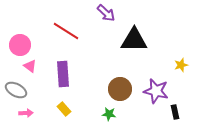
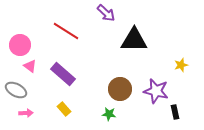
purple rectangle: rotated 45 degrees counterclockwise
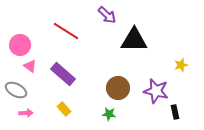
purple arrow: moved 1 px right, 2 px down
brown circle: moved 2 px left, 1 px up
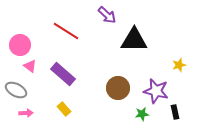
yellow star: moved 2 px left
green star: moved 33 px right; rotated 16 degrees counterclockwise
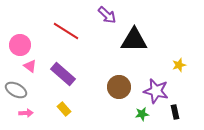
brown circle: moved 1 px right, 1 px up
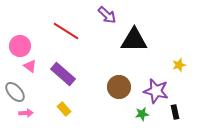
pink circle: moved 1 px down
gray ellipse: moved 1 px left, 2 px down; rotated 20 degrees clockwise
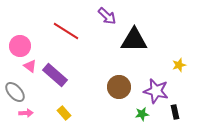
purple arrow: moved 1 px down
purple rectangle: moved 8 px left, 1 px down
yellow rectangle: moved 4 px down
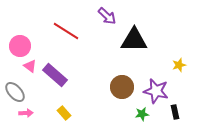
brown circle: moved 3 px right
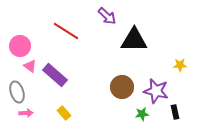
yellow star: moved 1 px right; rotated 16 degrees clockwise
gray ellipse: moved 2 px right; rotated 25 degrees clockwise
